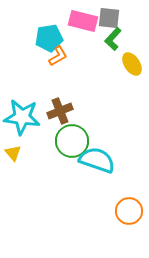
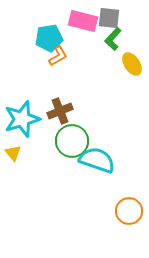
cyan star: moved 2 px down; rotated 24 degrees counterclockwise
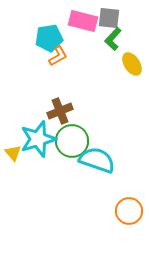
cyan star: moved 16 px right, 20 px down
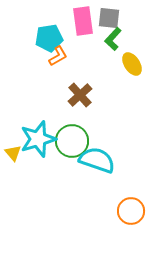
pink rectangle: rotated 68 degrees clockwise
brown cross: moved 20 px right, 16 px up; rotated 20 degrees counterclockwise
orange circle: moved 2 px right
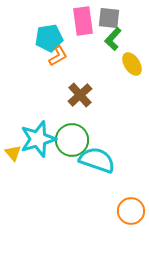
green circle: moved 1 px up
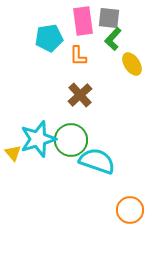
orange L-shape: moved 20 px right; rotated 120 degrees clockwise
green circle: moved 1 px left
cyan semicircle: moved 1 px down
orange circle: moved 1 px left, 1 px up
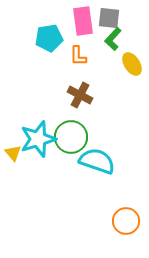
brown cross: rotated 20 degrees counterclockwise
green circle: moved 3 px up
orange circle: moved 4 px left, 11 px down
